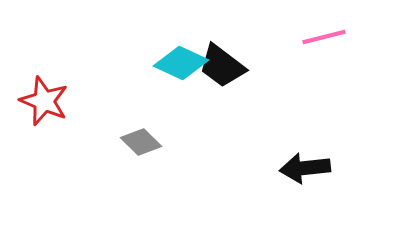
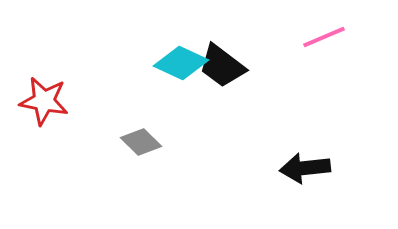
pink line: rotated 9 degrees counterclockwise
red star: rotated 12 degrees counterclockwise
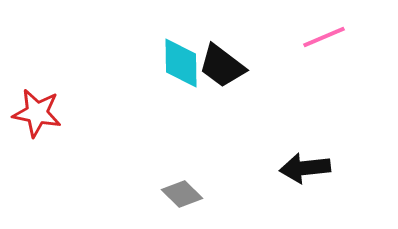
cyan diamond: rotated 64 degrees clockwise
red star: moved 7 px left, 12 px down
gray diamond: moved 41 px right, 52 px down
